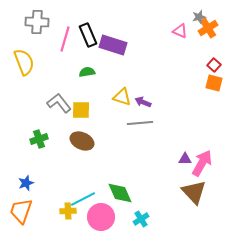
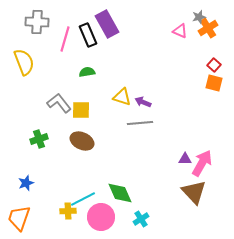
purple rectangle: moved 6 px left, 21 px up; rotated 44 degrees clockwise
orange trapezoid: moved 2 px left, 7 px down
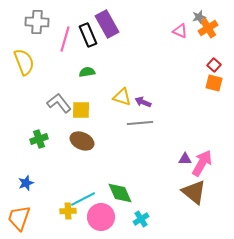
brown triangle: rotated 8 degrees counterclockwise
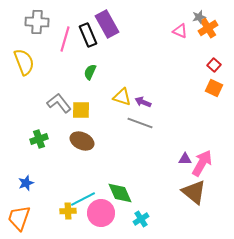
green semicircle: moved 3 px right; rotated 56 degrees counterclockwise
orange square: moved 5 px down; rotated 12 degrees clockwise
gray line: rotated 25 degrees clockwise
pink circle: moved 4 px up
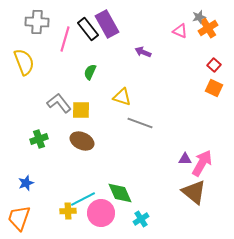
black rectangle: moved 6 px up; rotated 15 degrees counterclockwise
purple arrow: moved 50 px up
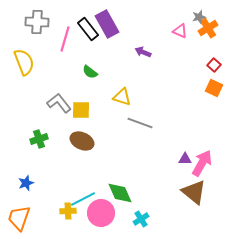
green semicircle: rotated 77 degrees counterclockwise
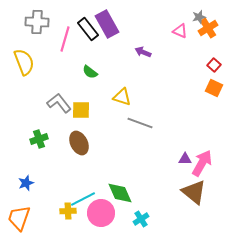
brown ellipse: moved 3 px left, 2 px down; rotated 40 degrees clockwise
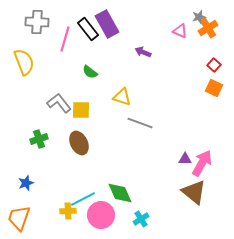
pink circle: moved 2 px down
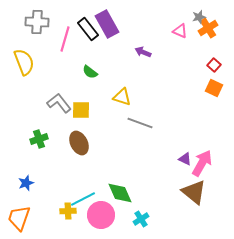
purple triangle: rotated 24 degrees clockwise
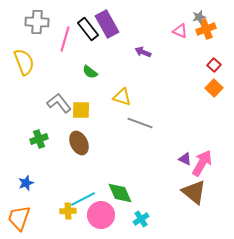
orange cross: moved 2 px left, 1 px down; rotated 12 degrees clockwise
orange square: rotated 18 degrees clockwise
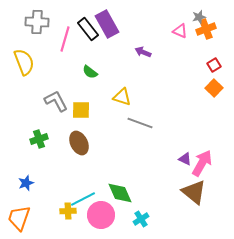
red square: rotated 16 degrees clockwise
gray L-shape: moved 3 px left, 2 px up; rotated 10 degrees clockwise
